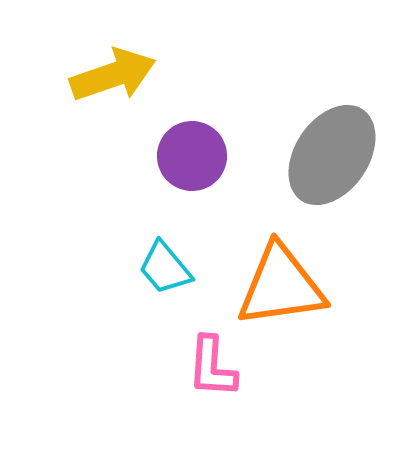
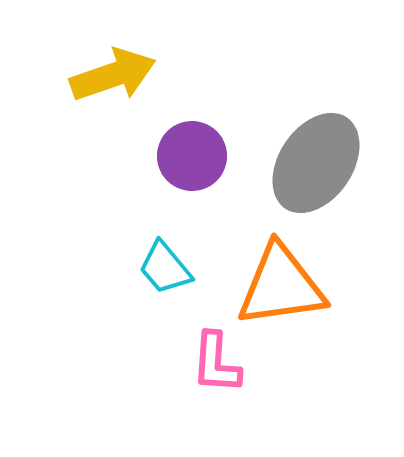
gray ellipse: moved 16 px left, 8 px down
pink L-shape: moved 4 px right, 4 px up
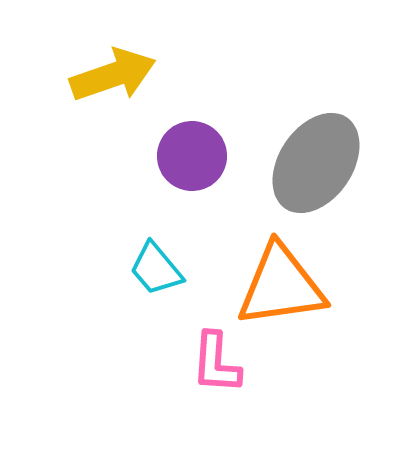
cyan trapezoid: moved 9 px left, 1 px down
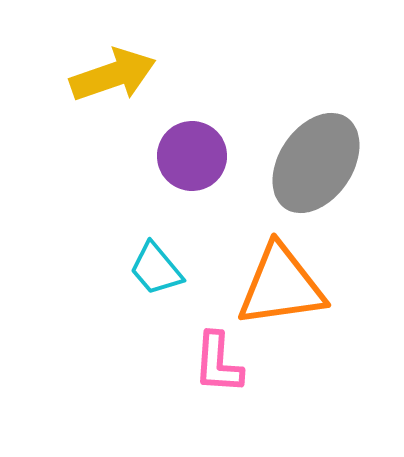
pink L-shape: moved 2 px right
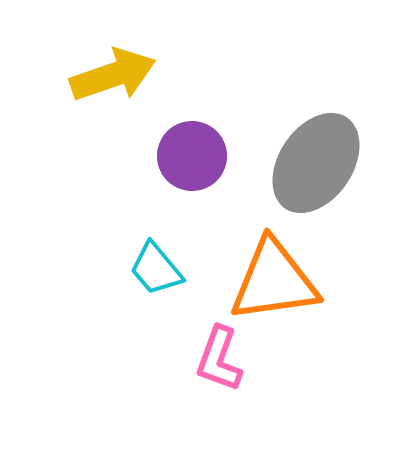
orange triangle: moved 7 px left, 5 px up
pink L-shape: moved 1 px right, 4 px up; rotated 16 degrees clockwise
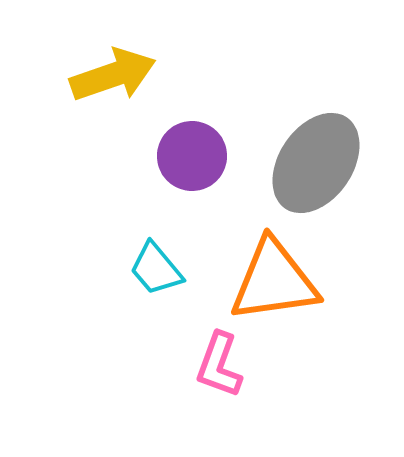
pink L-shape: moved 6 px down
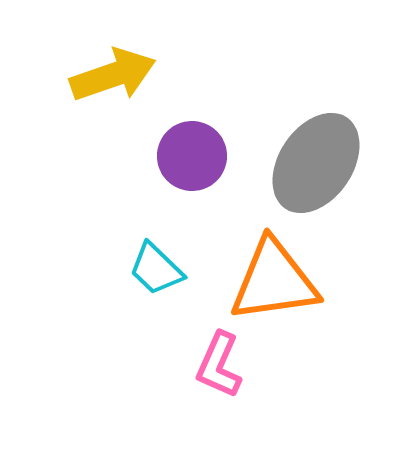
cyan trapezoid: rotated 6 degrees counterclockwise
pink L-shape: rotated 4 degrees clockwise
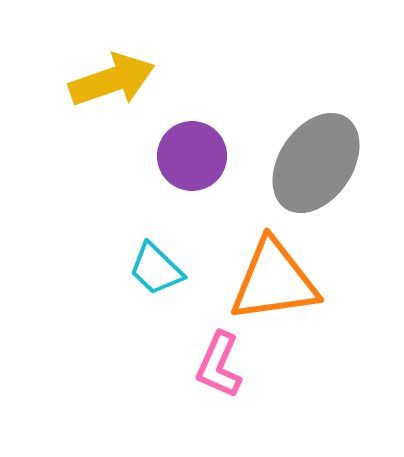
yellow arrow: moved 1 px left, 5 px down
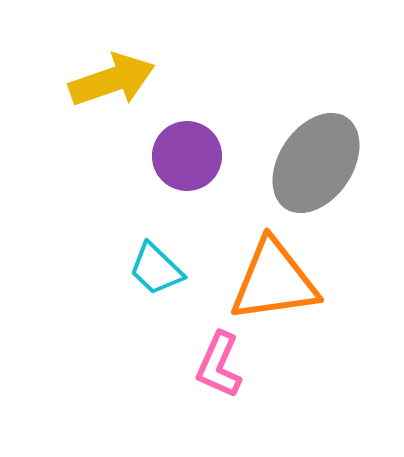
purple circle: moved 5 px left
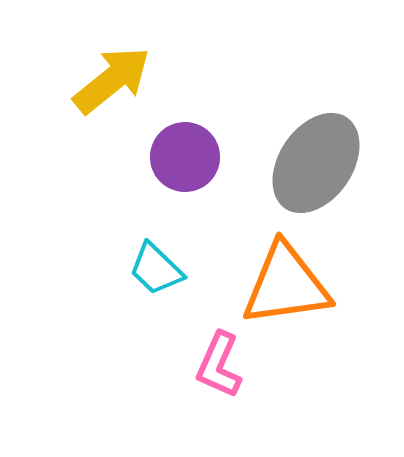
yellow arrow: rotated 20 degrees counterclockwise
purple circle: moved 2 px left, 1 px down
orange triangle: moved 12 px right, 4 px down
